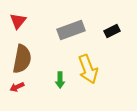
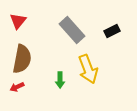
gray rectangle: moved 1 px right; rotated 68 degrees clockwise
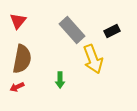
yellow arrow: moved 5 px right, 10 px up
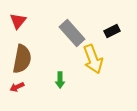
gray rectangle: moved 3 px down
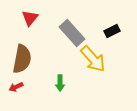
red triangle: moved 12 px right, 3 px up
yellow arrow: rotated 20 degrees counterclockwise
green arrow: moved 3 px down
red arrow: moved 1 px left
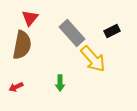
brown semicircle: moved 14 px up
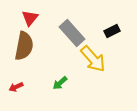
brown semicircle: moved 2 px right, 1 px down
green arrow: rotated 49 degrees clockwise
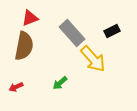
red triangle: rotated 30 degrees clockwise
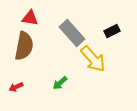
red triangle: rotated 30 degrees clockwise
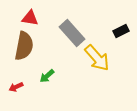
black rectangle: moved 9 px right
yellow arrow: moved 4 px right, 1 px up
green arrow: moved 13 px left, 7 px up
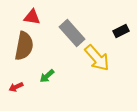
red triangle: moved 2 px right, 1 px up
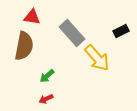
red arrow: moved 30 px right, 12 px down
